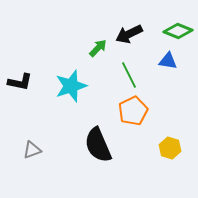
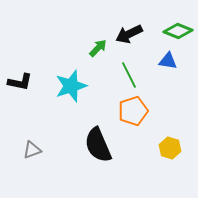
orange pentagon: rotated 8 degrees clockwise
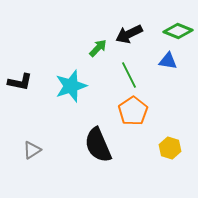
orange pentagon: rotated 16 degrees counterclockwise
gray triangle: rotated 12 degrees counterclockwise
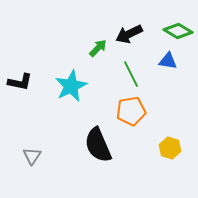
green diamond: rotated 8 degrees clockwise
green line: moved 2 px right, 1 px up
cyan star: rotated 8 degrees counterclockwise
orange pentagon: moved 2 px left; rotated 24 degrees clockwise
gray triangle: moved 6 px down; rotated 24 degrees counterclockwise
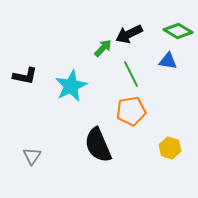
green arrow: moved 5 px right
black L-shape: moved 5 px right, 6 px up
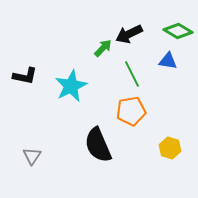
green line: moved 1 px right
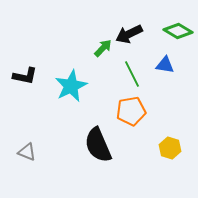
blue triangle: moved 3 px left, 4 px down
gray triangle: moved 5 px left, 4 px up; rotated 42 degrees counterclockwise
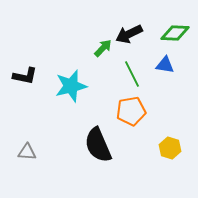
green diamond: moved 3 px left, 2 px down; rotated 28 degrees counterclockwise
cyan star: rotated 12 degrees clockwise
gray triangle: rotated 18 degrees counterclockwise
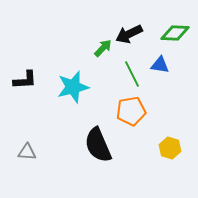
blue triangle: moved 5 px left
black L-shape: moved 4 px down; rotated 15 degrees counterclockwise
cyan star: moved 2 px right, 1 px down
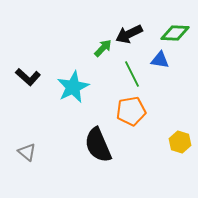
blue triangle: moved 5 px up
black L-shape: moved 3 px right, 3 px up; rotated 45 degrees clockwise
cyan star: rotated 12 degrees counterclockwise
yellow hexagon: moved 10 px right, 6 px up
gray triangle: rotated 36 degrees clockwise
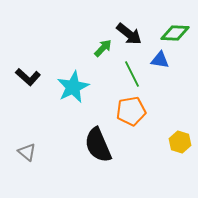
black arrow: rotated 116 degrees counterclockwise
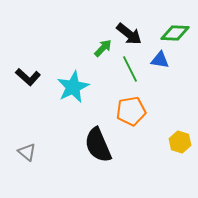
green line: moved 2 px left, 5 px up
